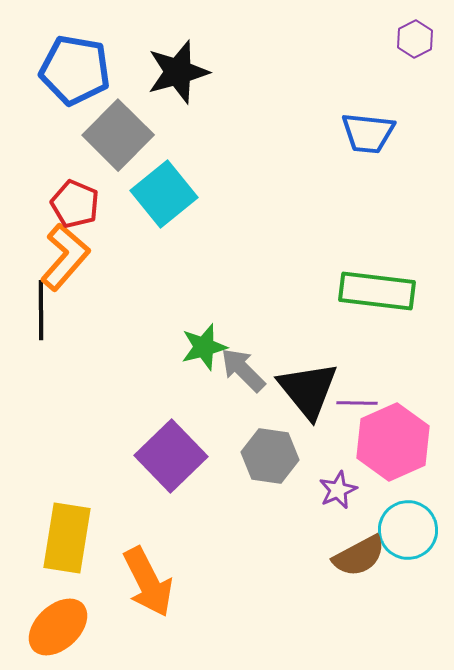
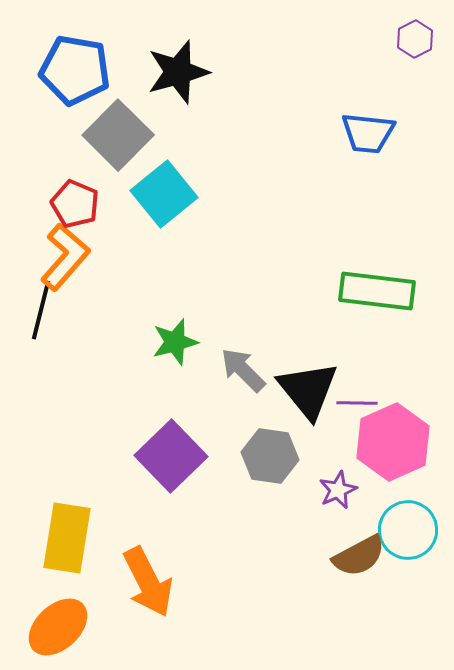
black line: rotated 14 degrees clockwise
green star: moved 29 px left, 5 px up
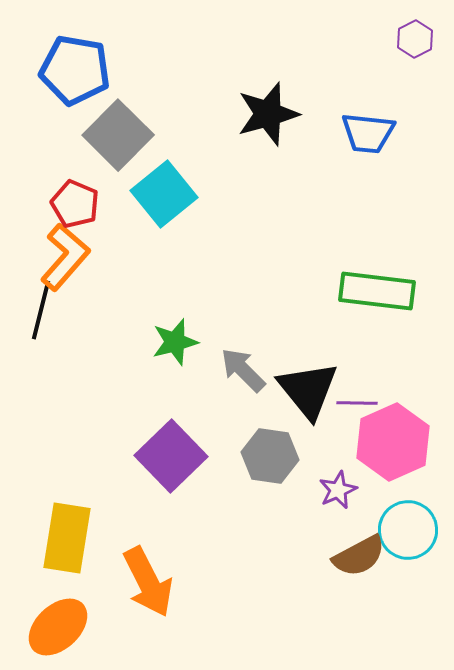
black star: moved 90 px right, 42 px down
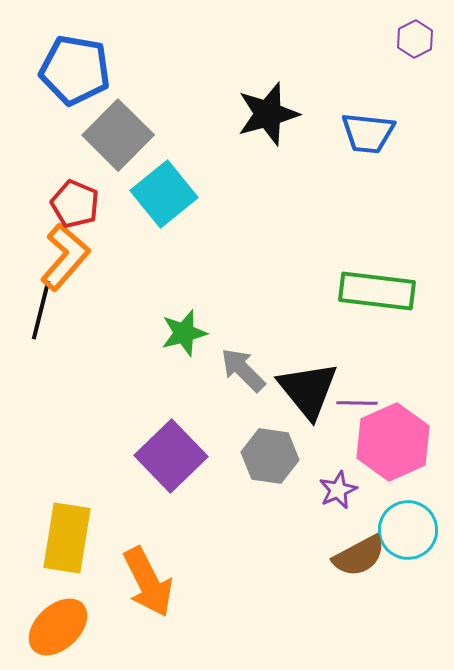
green star: moved 9 px right, 9 px up
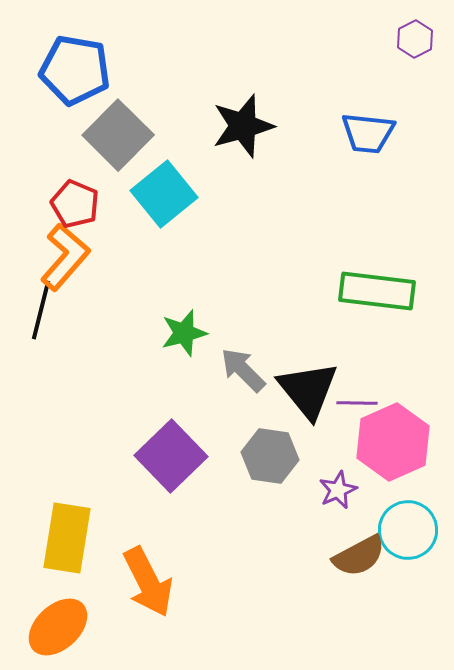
black star: moved 25 px left, 12 px down
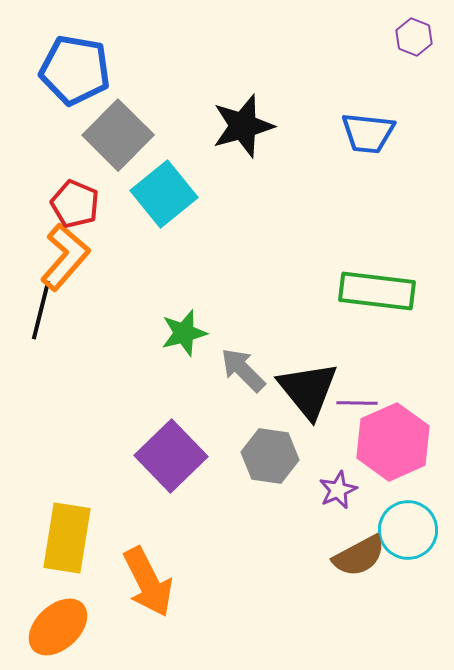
purple hexagon: moved 1 px left, 2 px up; rotated 12 degrees counterclockwise
